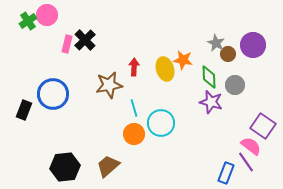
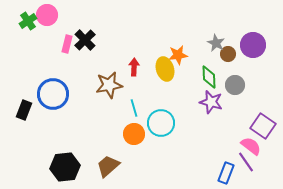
orange star: moved 5 px left, 5 px up; rotated 18 degrees counterclockwise
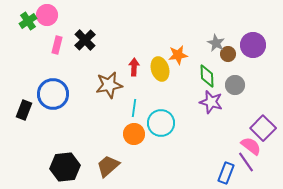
pink rectangle: moved 10 px left, 1 px down
yellow ellipse: moved 5 px left
green diamond: moved 2 px left, 1 px up
cyan line: rotated 24 degrees clockwise
purple square: moved 2 px down; rotated 10 degrees clockwise
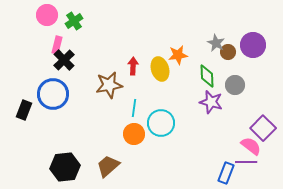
green cross: moved 46 px right
black cross: moved 21 px left, 20 px down
brown circle: moved 2 px up
red arrow: moved 1 px left, 1 px up
purple line: rotated 55 degrees counterclockwise
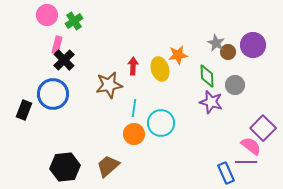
blue rectangle: rotated 45 degrees counterclockwise
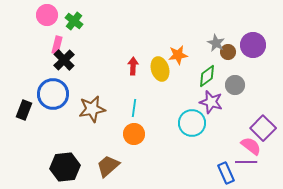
green cross: rotated 18 degrees counterclockwise
green diamond: rotated 55 degrees clockwise
brown star: moved 17 px left, 24 px down
cyan circle: moved 31 px right
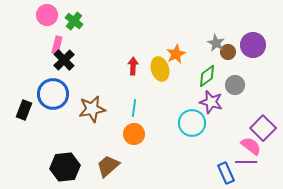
orange star: moved 2 px left, 1 px up; rotated 18 degrees counterclockwise
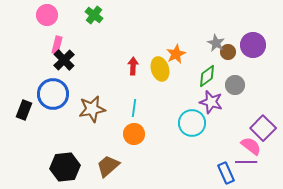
green cross: moved 20 px right, 6 px up
